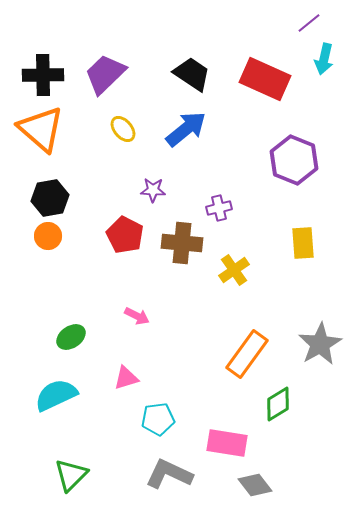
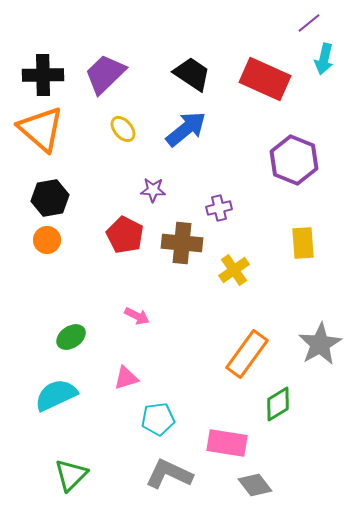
orange circle: moved 1 px left, 4 px down
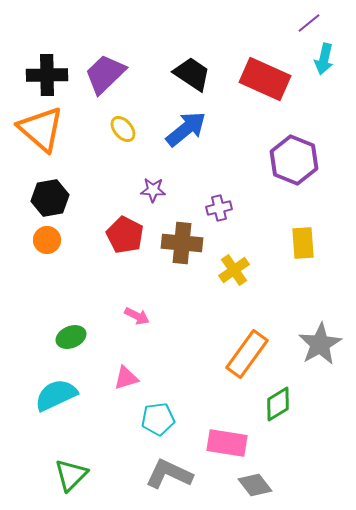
black cross: moved 4 px right
green ellipse: rotated 12 degrees clockwise
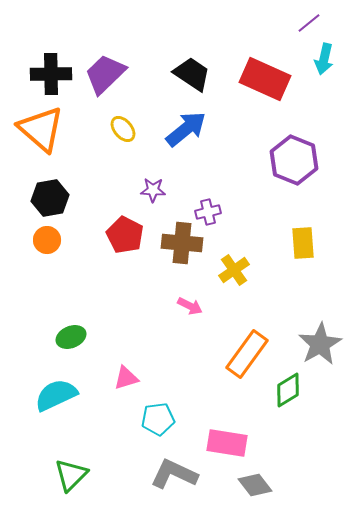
black cross: moved 4 px right, 1 px up
purple cross: moved 11 px left, 4 px down
pink arrow: moved 53 px right, 10 px up
green diamond: moved 10 px right, 14 px up
gray L-shape: moved 5 px right
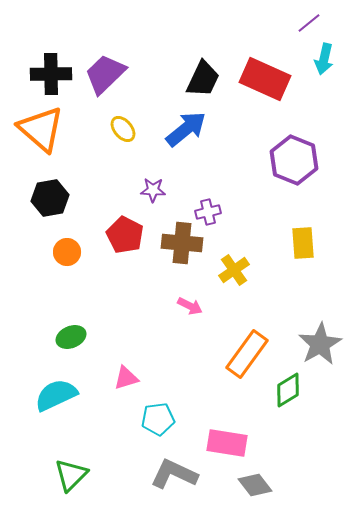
black trapezoid: moved 11 px right, 5 px down; rotated 81 degrees clockwise
orange circle: moved 20 px right, 12 px down
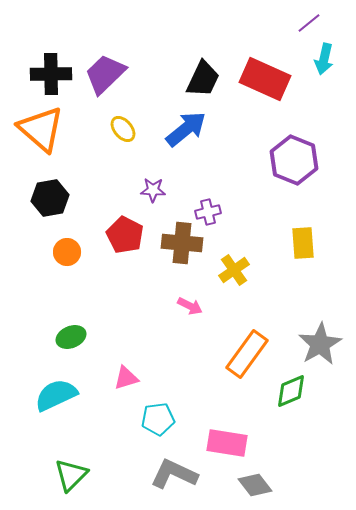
green diamond: moved 3 px right, 1 px down; rotated 9 degrees clockwise
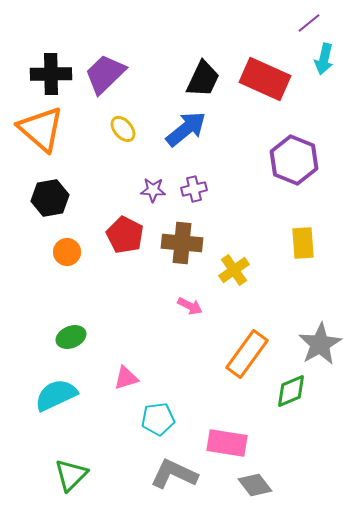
purple cross: moved 14 px left, 23 px up
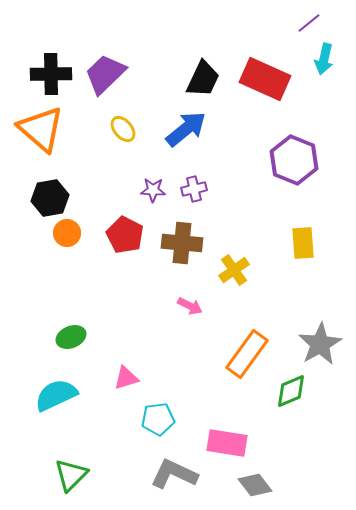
orange circle: moved 19 px up
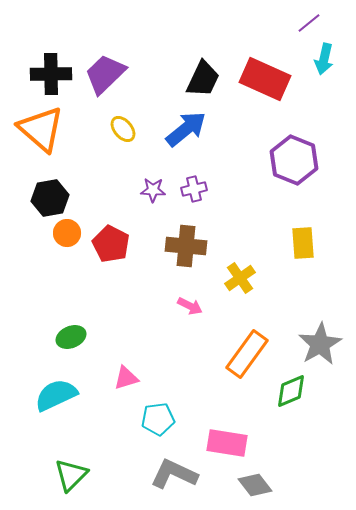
red pentagon: moved 14 px left, 9 px down
brown cross: moved 4 px right, 3 px down
yellow cross: moved 6 px right, 8 px down
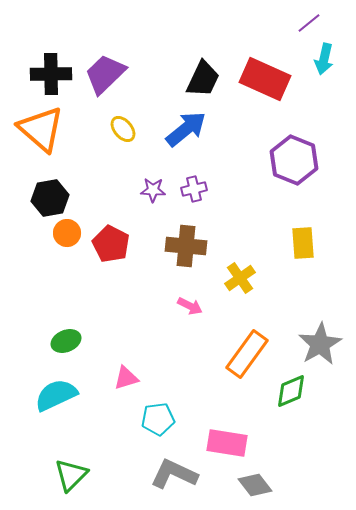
green ellipse: moved 5 px left, 4 px down
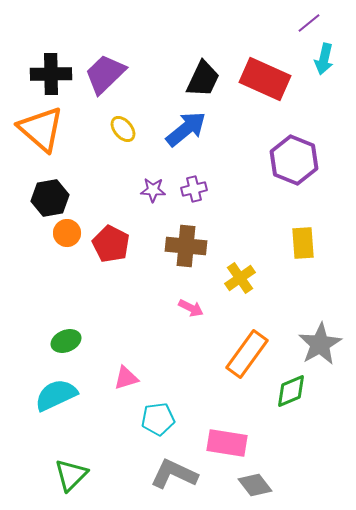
pink arrow: moved 1 px right, 2 px down
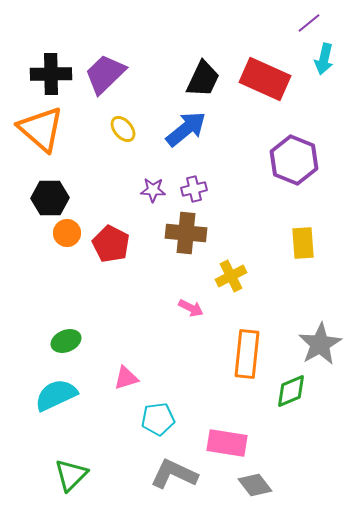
black hexagon: rotated 9 degrees clockwise
brown cross: moved 13 px up
yellow cross: moved 9 px left, 2 px up; rotated 8 degrees clockwise
orange rectangle: rotated 30 degrees counterclockwise
